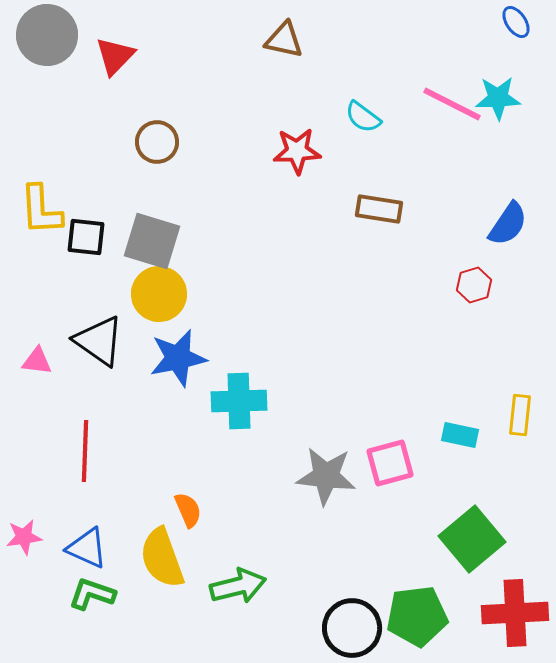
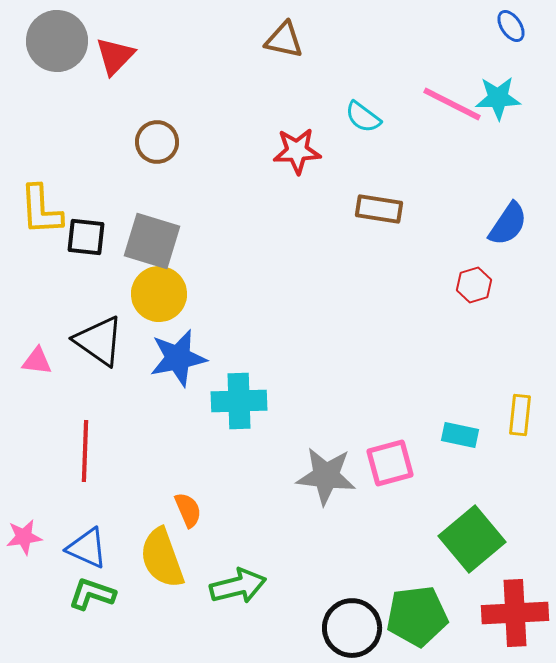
blue ellipse: moved 5 px left, 4 px down
gray circle: moved 10 px right, 6 px down
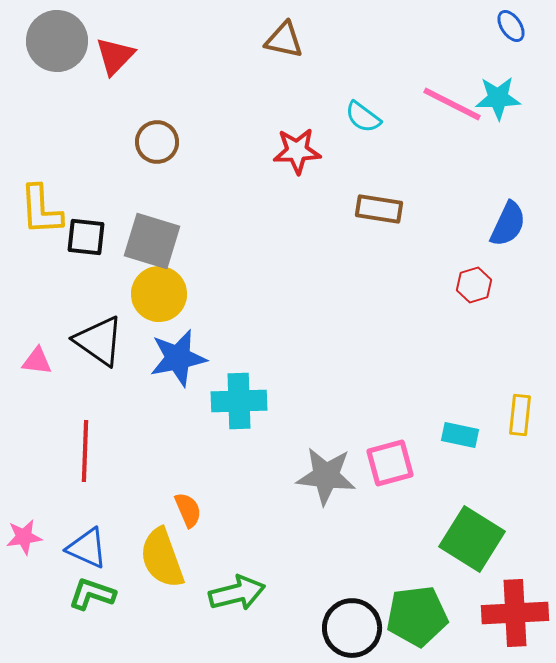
blue semicircle: rotated 9 degrees counterclockwise
green square: rotated 18 degrees counterclockwise
green arrow: moved 1 px left, 7 px down
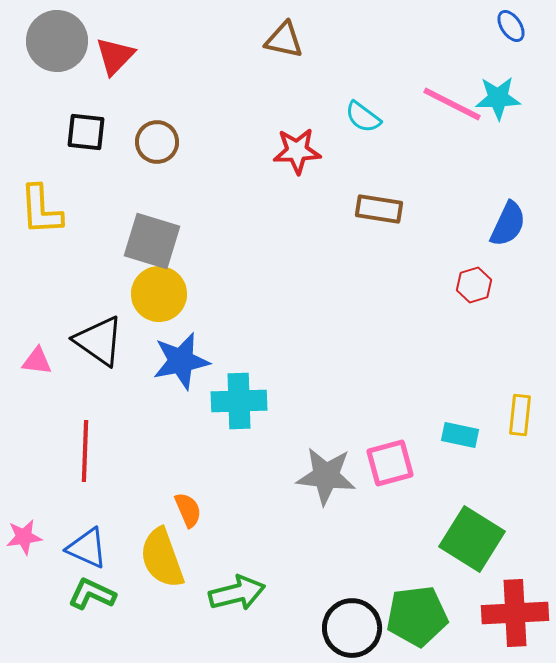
black square: moved 105 px up
blue star: moved 3 px right, 3 px down
green L-shape: rotated 6 degrees clockwise
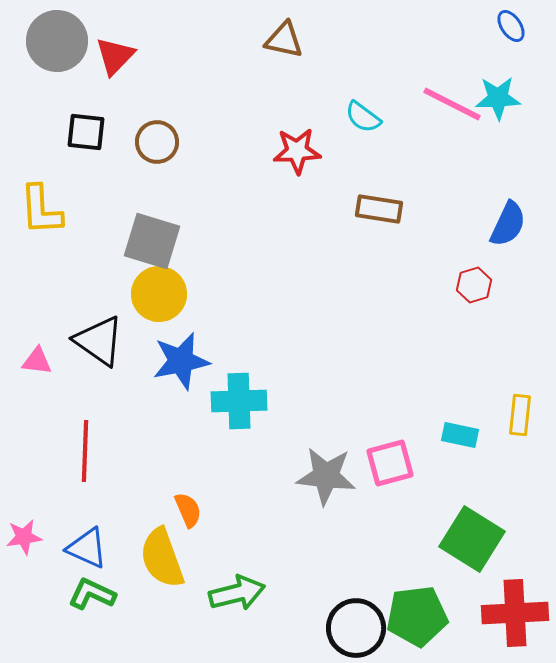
black circle: moved 4 px right
